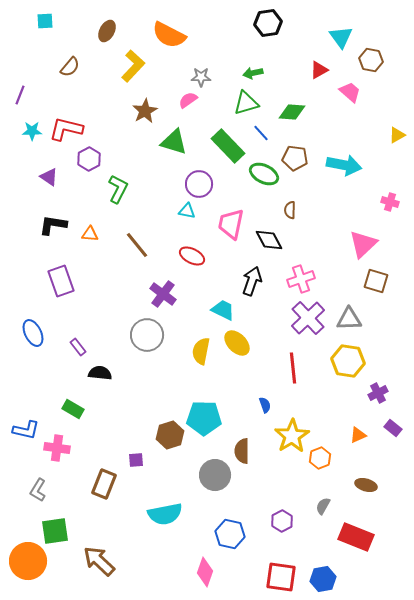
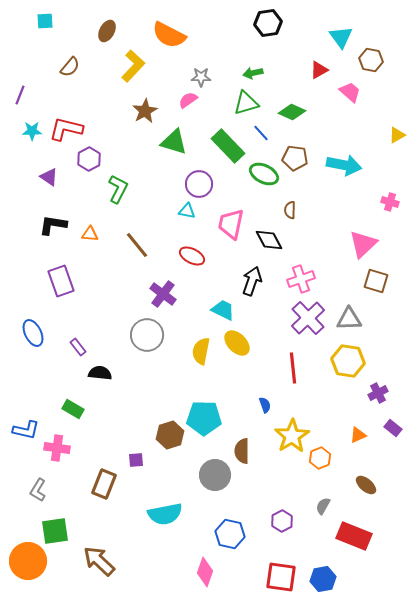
green diamond at (292, 112): rotated 20 degrees clockwise
brown ellipse at (366, 485): rotated 25 degrees clockwise
red rectangle at (356, 537): moved 2 px left, 1 px up
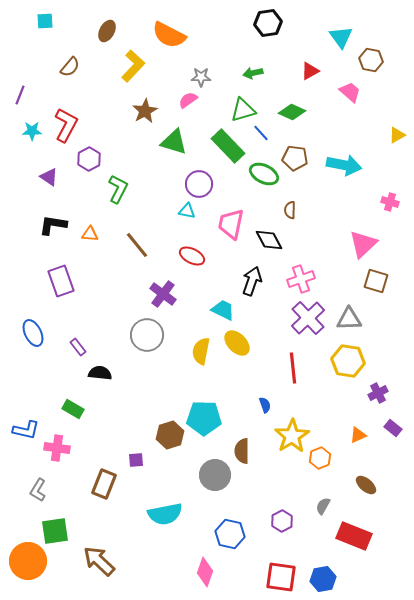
red triangle at (319, 70): moved 9 px left, 1 px down
green triangle at (246, 103): moved 3 px left, 7 px down
red L-shape at (66, 129): moved 4 px up; rotated 104 degrees clockwise
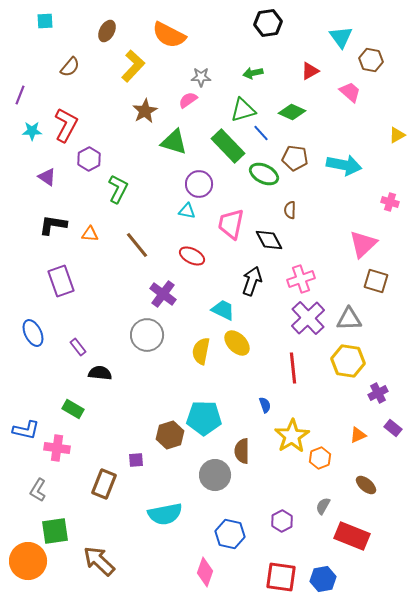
purple triangle at (49, 177): moved 2 px left
red rectangle at (354, 536): moved 2 px left
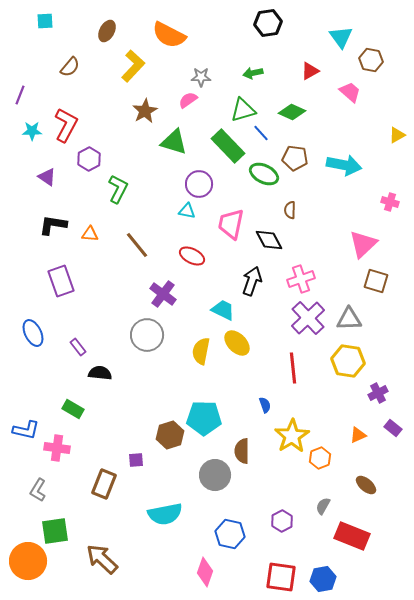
brown arrow at (99, 561): moved 3 px right, 2 px up
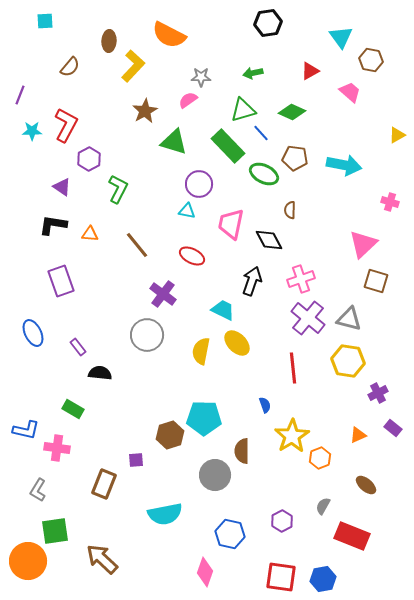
brown ellipse at (107, 31): moved 2 px right, 10 px down; rotated 25 degrees counterclockwise
purple triangle at (47, 177): moved 15 px right, 10 px down
purple cross at (308, 318): rotated 8 degrees counterclockwise
gray triangle at (349, 319): rotated 16 degrees clockwise
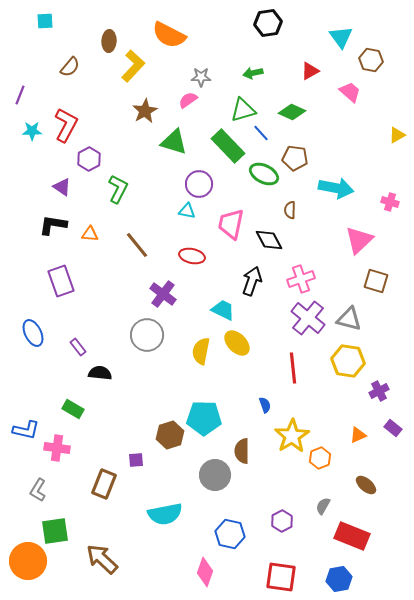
cyan arrow at (344, 165): moved 8 px left, 23 px down
pink triangle at (363, 244): moved 4 px left, 4 px up
red ellipse at (192, 256): rotated 15 degrees counterclockwise
purple cross at (378, 393): moved 1 px right, 2 px up
blue hexagon at (323, 579): moved 16 px right
